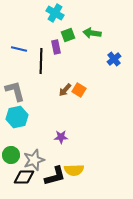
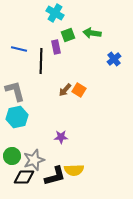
green circle: moved 1 px right, 1 px down
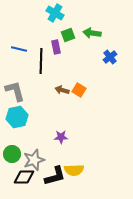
blue cross: moved 4 px left, 2 px up
brown arrow: moved 3 px left; rotated 64 degrees clockwise
green circle: moved 2 px up
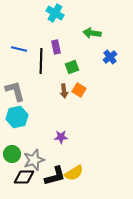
green square: moved 4 px right, 32 px down
brown arrow: moved 2 px right, 1 px down; rotated 112 degrees counterclockwise
yellow semicircle: moved 3 px down; rotated 30 degrees counterclockwise
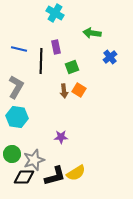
gray L-shape: moved 1 px right, 4 px up; rotated 45 degrees clockwise
cyan hexagon: rotated 20 degrees clockwise
yellow semicircle: moved 2 px right
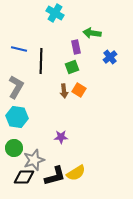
purple rectangle: moved 20 px right
green circle: moved 2 px right, 6 px up
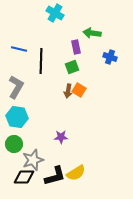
blue cross: rotated 32 degrees counterclockwise
brown arrow: moved 4 px right; rotated 16 degrees clockwise
green circle: moved 4 px up
gray star: moved 1 px left
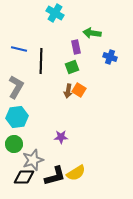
cyan hexagon: rotated 15 degrees counterclockwise
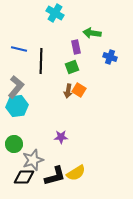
gray L-shape: rotated 10 degrees clockwise
cyan hexagon: moved 11 px up
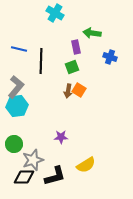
yellow semicircle: moved 10 px right, 8 px up
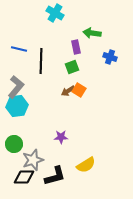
brown arrow: rotated 48 degrees clockwise
